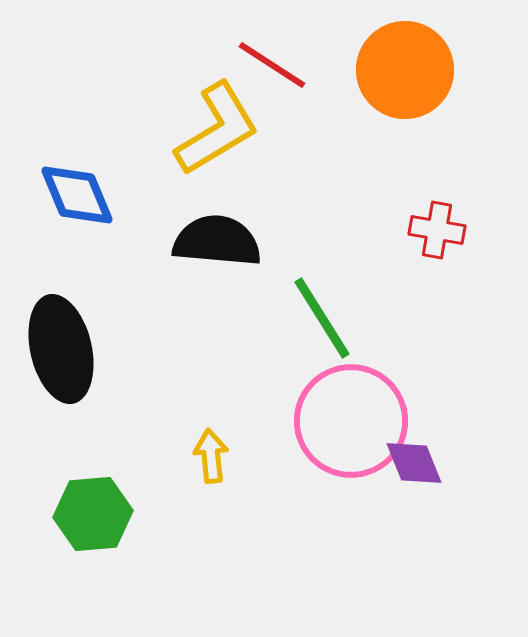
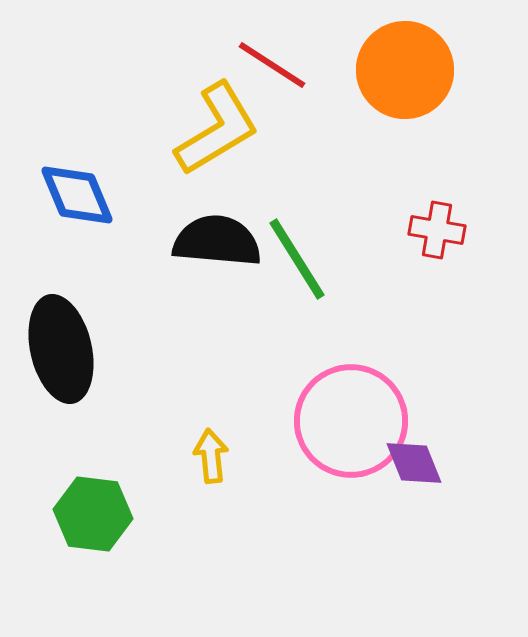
green line: moved 25 px left, 59 px up
green hexagon: rotated 12 degrees clockwise
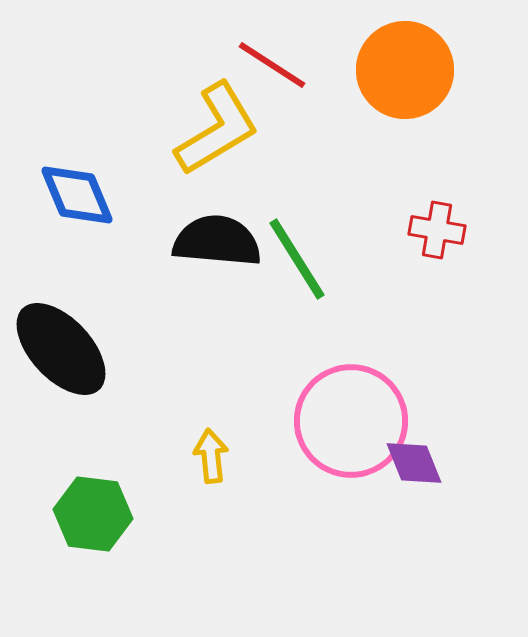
black ellipse: rotated 30 degrees counterclockwise
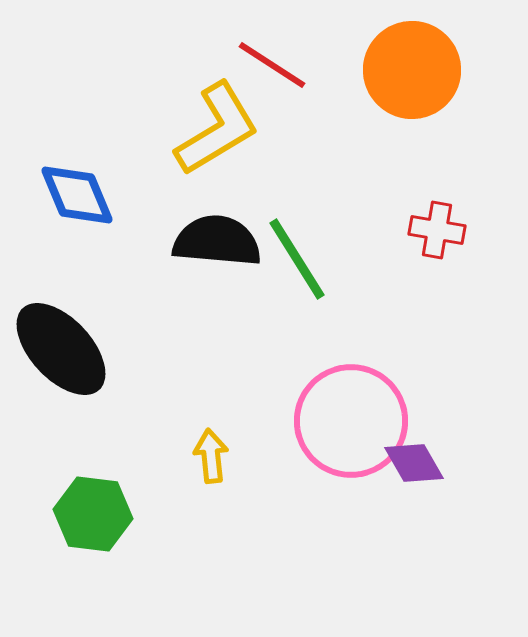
orange circle: moved 7 px right
purple diamond: rotated 8 degrees counterclockwise
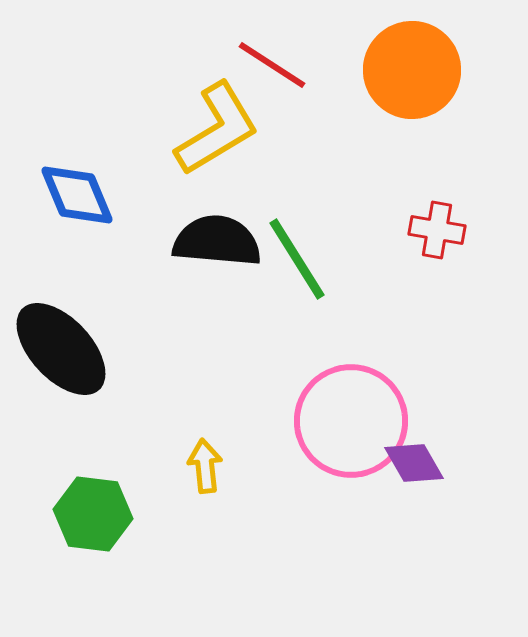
yellow arrow: moved 6 px left, 10 px down
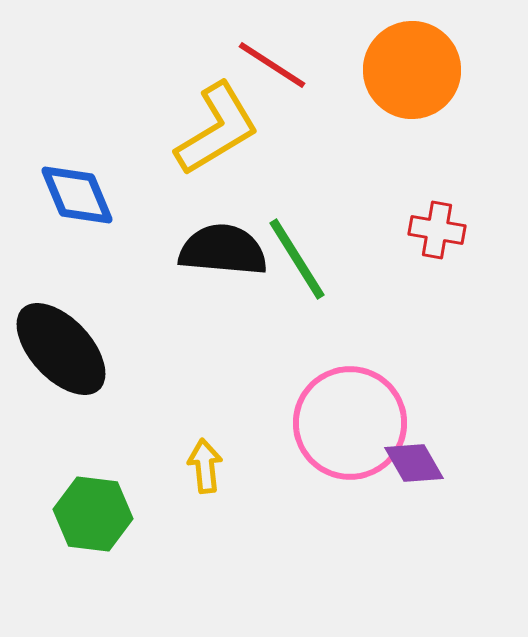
black semicircle: moved 6 px right, 9 px down
pink circle: moved 1 px left, 2 px down
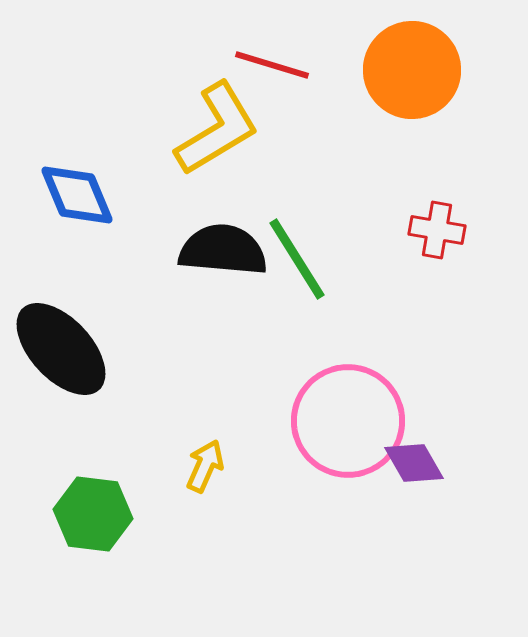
red line: rotated 16 degrees counterclockwise
pink circle: moved 2 px left, 2 px up
yellow arrow: rotated 30 degrees clockwise
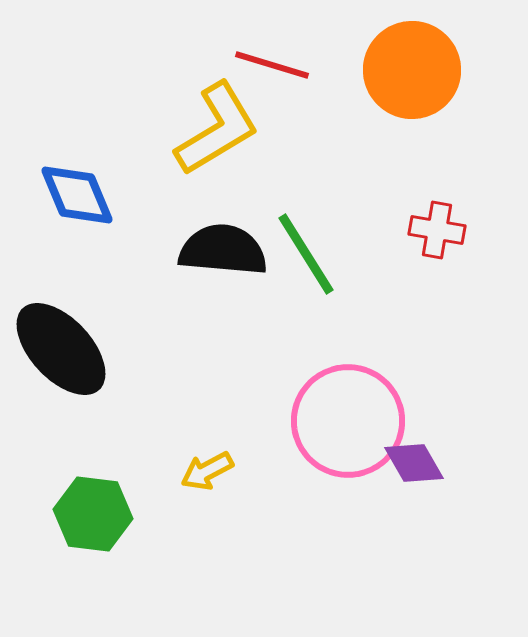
green line: moved 9 px right, 5 px up
yellow arrow: moved 2 px right, 5 px down; rotated 142 degrees counterclockwise
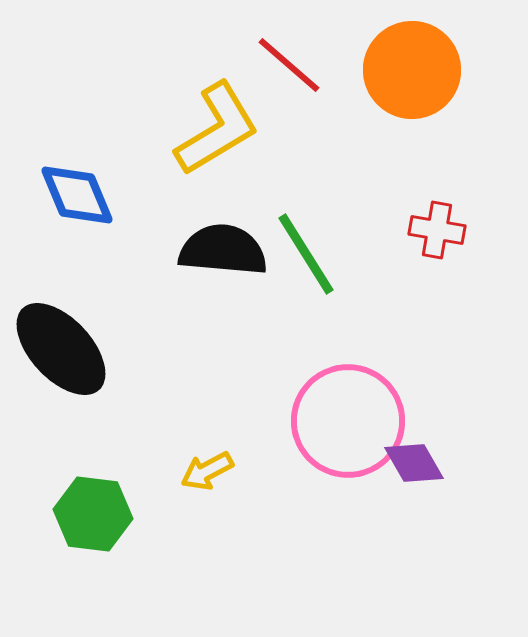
red line: moved 17 px right; rotated 24 degrees clockwise
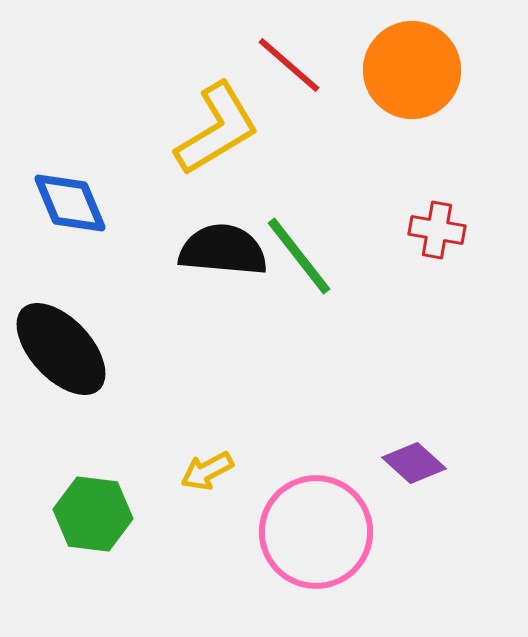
blue diamond: moved 7 px left, 8 px down
green line: moved 7 px left, 2 px down; rotated 6 degrees counterclockwise
pink circle: moved 32 px left, 111 px down
purple diamond: rotated 18 degrees counterclockwise
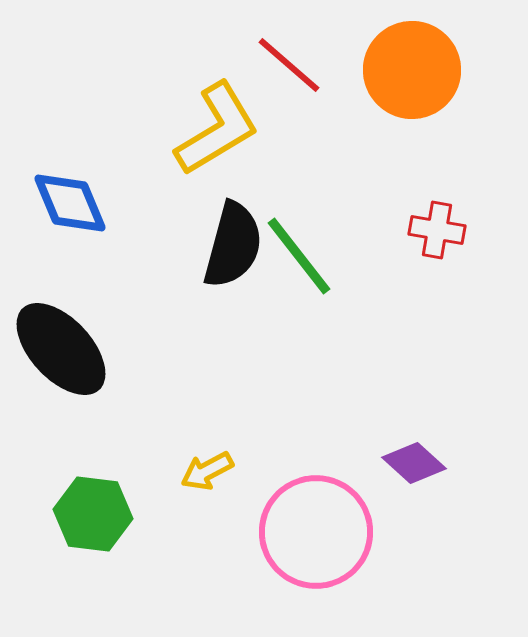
black semicircle: moved 10 px right, 5 px up; rotated 100 degrees clockwise
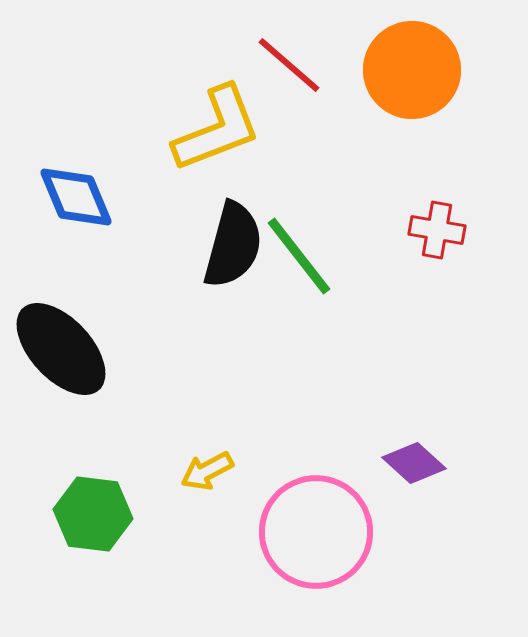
yellow L-shape: rotated 10 degrees clockwise
blue diamond: moved 6 px right, 6 px up
